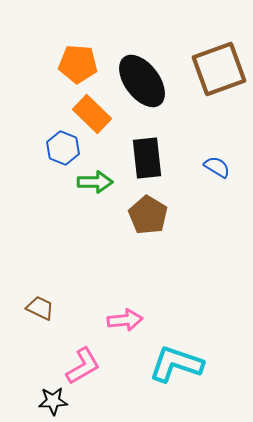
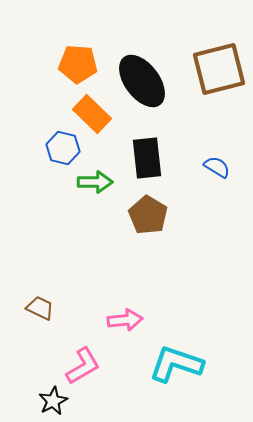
brown square: rotated 6 degrees clockwise
blue hexagon: rotated 8 degrees counterclockwise
black star: rotated 24 degrees counterclockwise
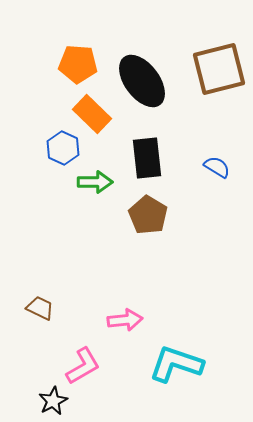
blue hexagon: rotated 12 degrees clockwise
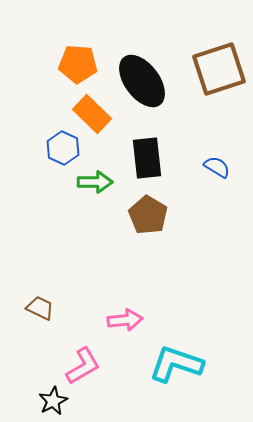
brown square: rotated 4 degrees counterclockwise
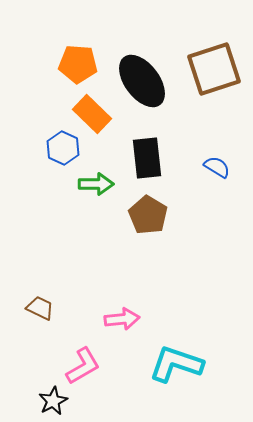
brown square: moved 5 px left
green arrow: moved 1 px right, 2 px down
pink arrow: moved 3 px left, 1 px up
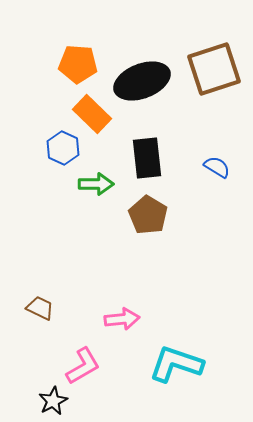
black ellipse: rotated 74 degrees counterclockwise
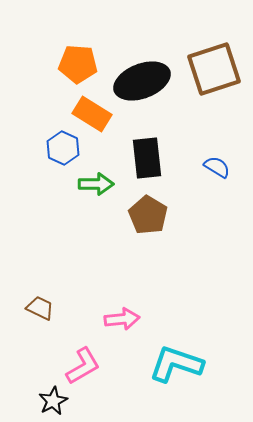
orange rectangle: rotated 12 degrees counterclockwise
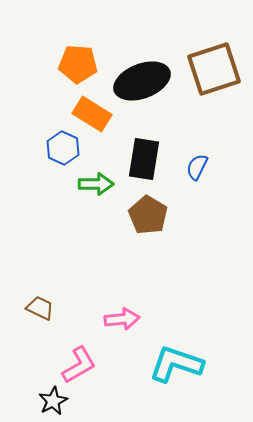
black rectangle: moved 3 px left, 1 px down; rotated 15 degrees clockwise
blue semicircle: moved 20 px left; rotated 96 degrees counterclockwise
pink L-shape: moved 4 px left, 1 px up
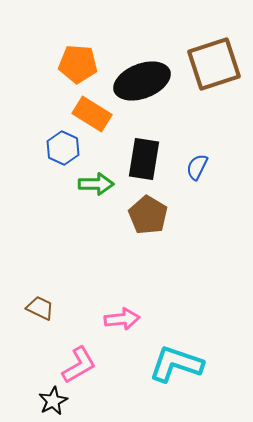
brown square: moved 5 px up
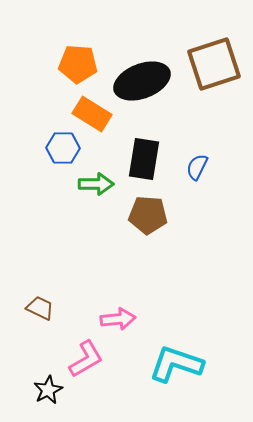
blue hexagon: rotated 24 degrees counterclockwise
brown pentagon: rotated 27 degrees counterclockwise
pink arrow: moved 4 px left
pink L-shape: moved 7 px right, 6 px up
black star: moved 5 px left, 11 px up
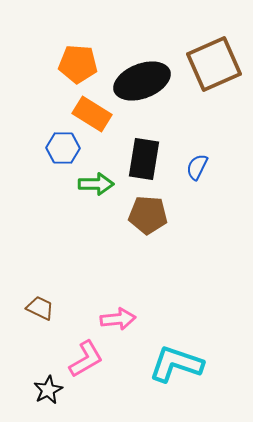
brown square: rotated 6 degrees counterclockwise
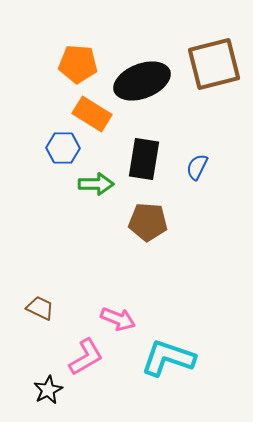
brown square: rotated 10 degrees clockwise
brown pentagon: moved 7 px down
pink arrow: rotated 28 degrees clockwise
pink L-shape: moved 2 px up
cyan L-shape: moved 8 px left, 6 px up
